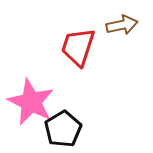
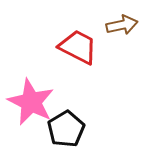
red trapezoid: rotated 99 degrees clockwise
black pentagon: moved 3 px right
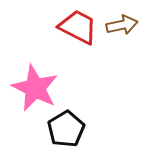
red trapezoid: moved 20 px up
pink star: moved 4 px right, 14 px up
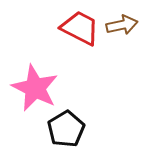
red trapezoid: moved 2 px right, 1 px down
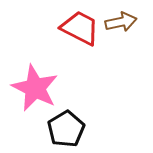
brown arrow: moved 1 px left, 3 px up
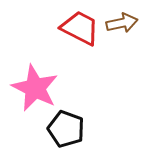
brown arrow: moved 1 px right, 1 px down
black pentagon: rotated 21 degrees counterclockwise
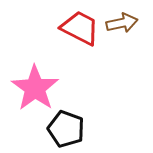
pink star: rotated 9 degrees clockwise
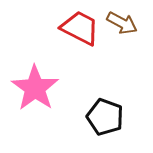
brown arrow: rotated 40 degrees clockwise
black pentagon: moved 39 px right, 12 px up
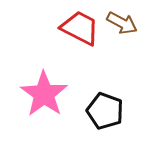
pink star: moved 9 px right, 6 px down
black pentagon: moved 6 px up
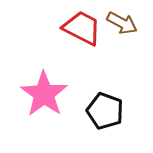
red trapezoid: moved 2 px right
